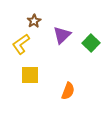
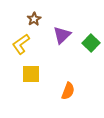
brown star: moved 2 px up
yellow square: moved 1 px right, 1 px up
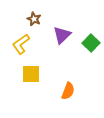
brown star: rotated 16 degrees counterclockwise
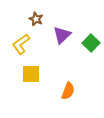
brown star: moved 2 px right
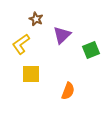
green square: moved 7 px down; rotated 24 degrees clockwise
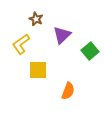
green square: moved 1 px left, 1 px down; rotated 18 degrees counterclockwise
yellow square: moved 7 px right, 4 px up
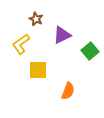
purple triangle: rotated 18 degrees clockwise
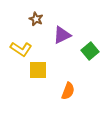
yellow L-shape: moved 5 px down; rotated 110 degrees counterclockwise
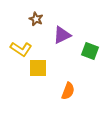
green square: rotated 30 degrees counterclockwise
yellow square: moved 2 px up
